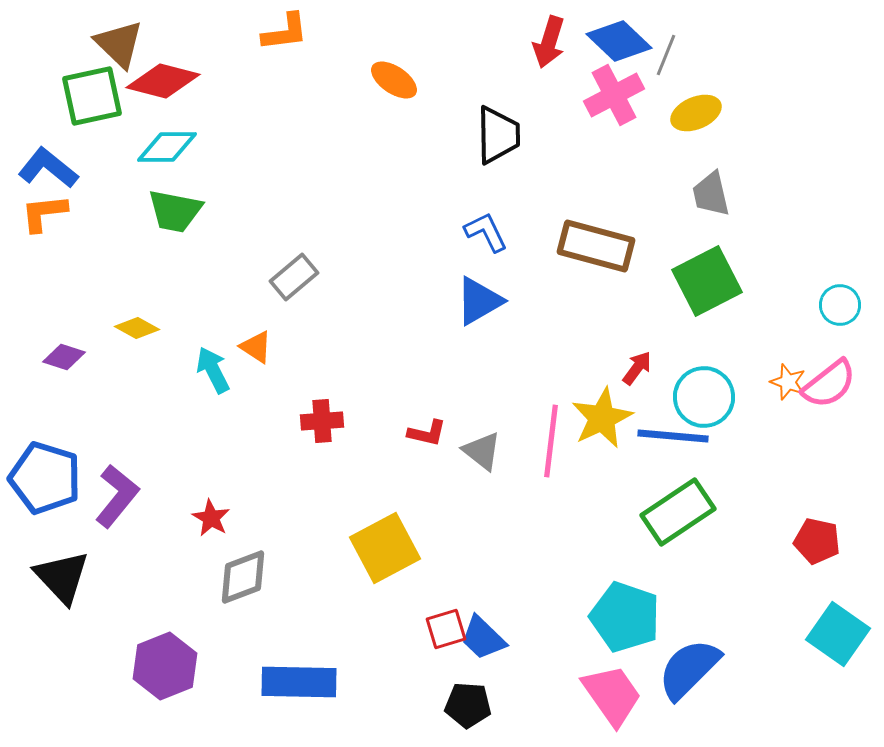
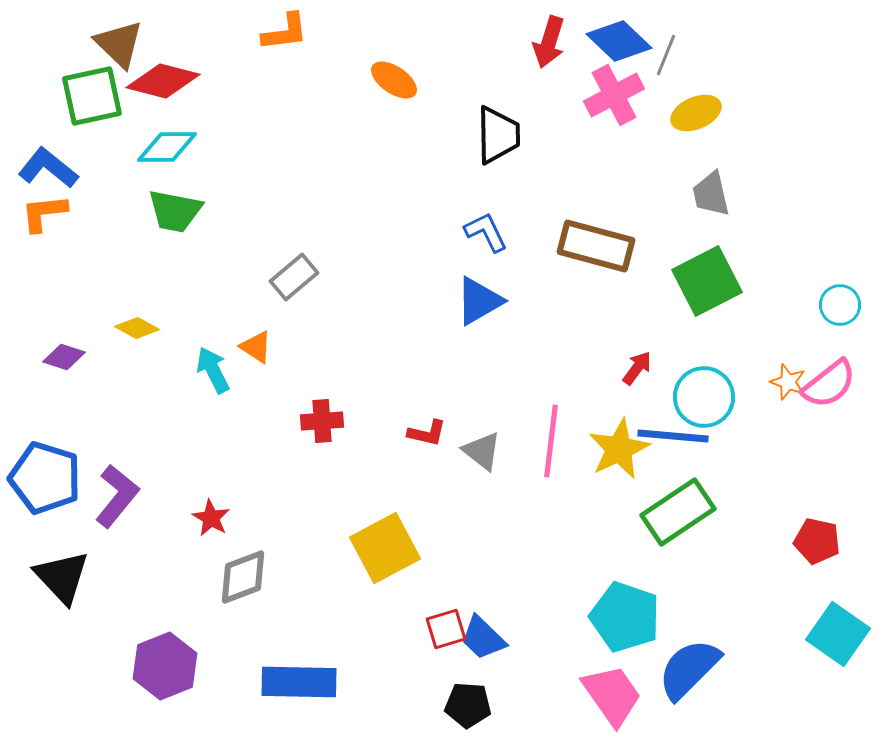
yellow star at (602, 418): moved 17 px right, 31 px down
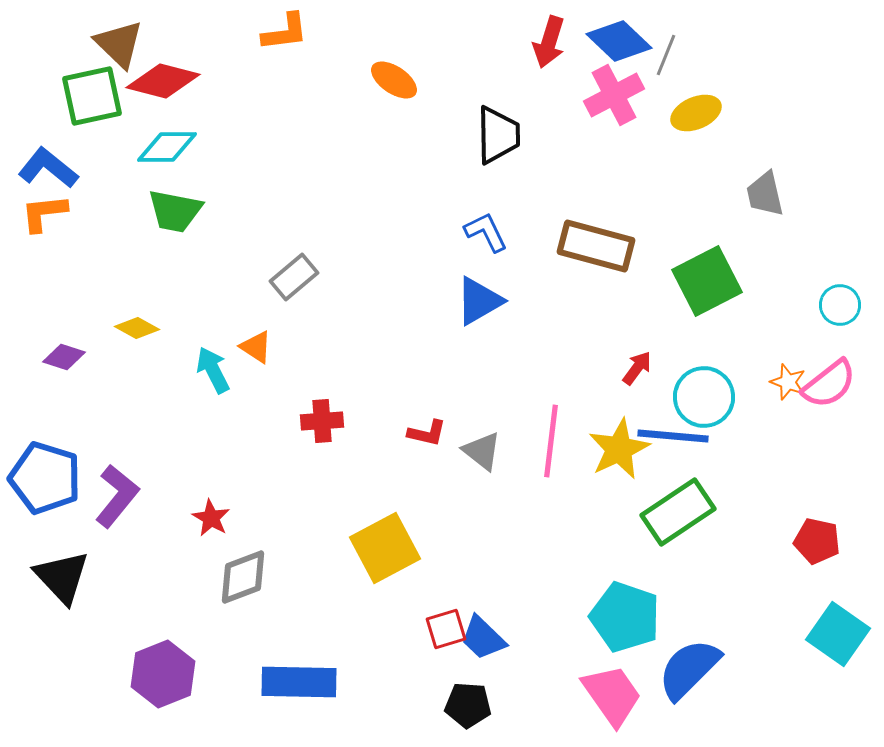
gray trapezoid at (711, 194): moved 54 px right
purple hexagon at (165, 666): moved 2 px left, 8 px down
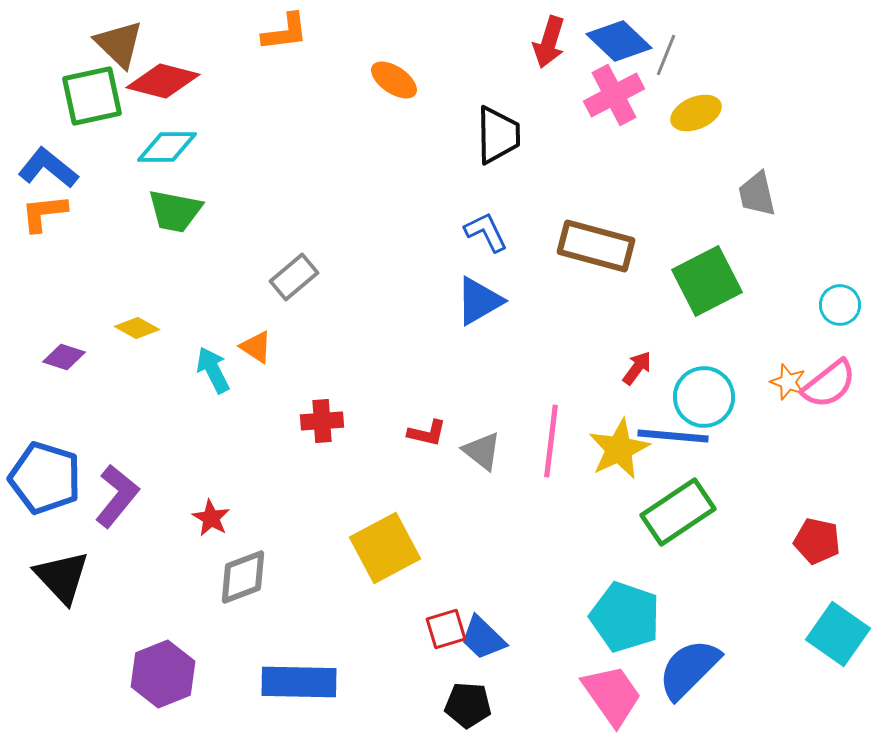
gray trapezoid at (765, 194): moved 8 px left
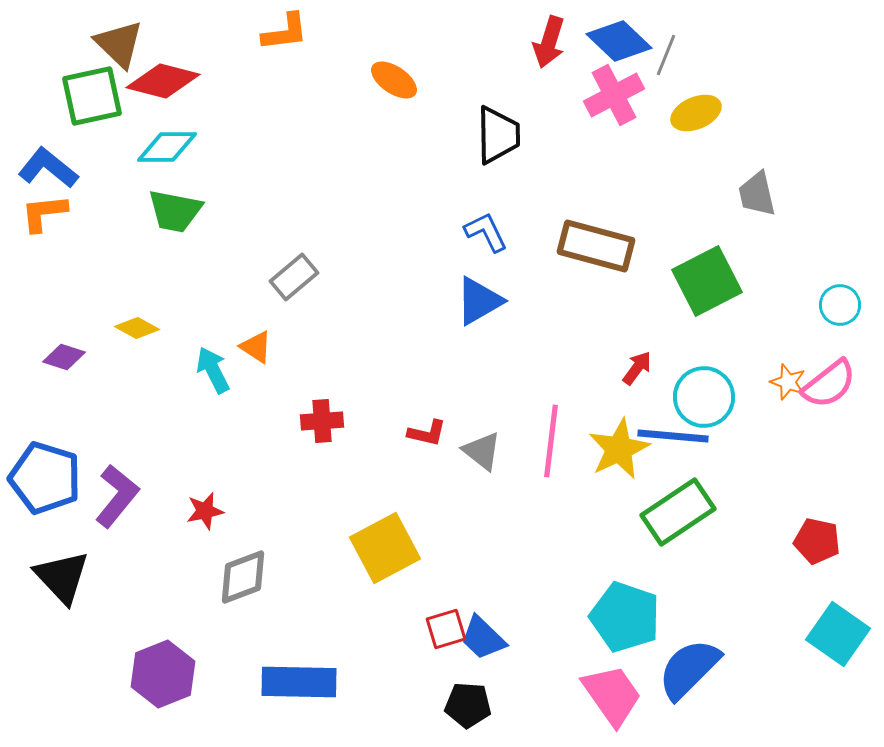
red star at (211, 518): moved 6 px left, 7 px up; rotated 30 degrees clockwise
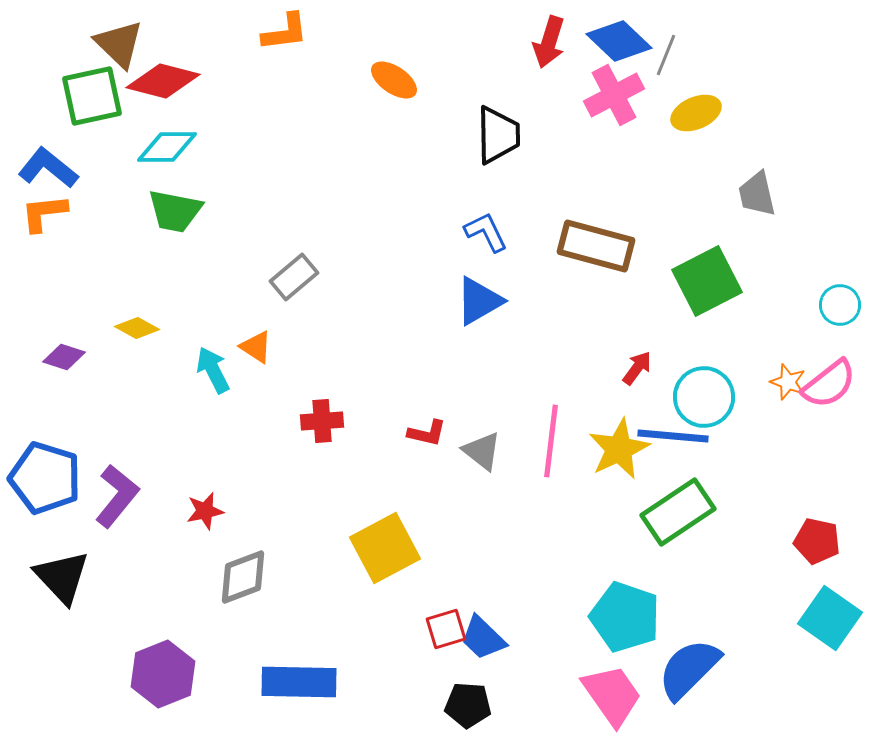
cyan square at (838, 634): moved 8 px left, 16 px up
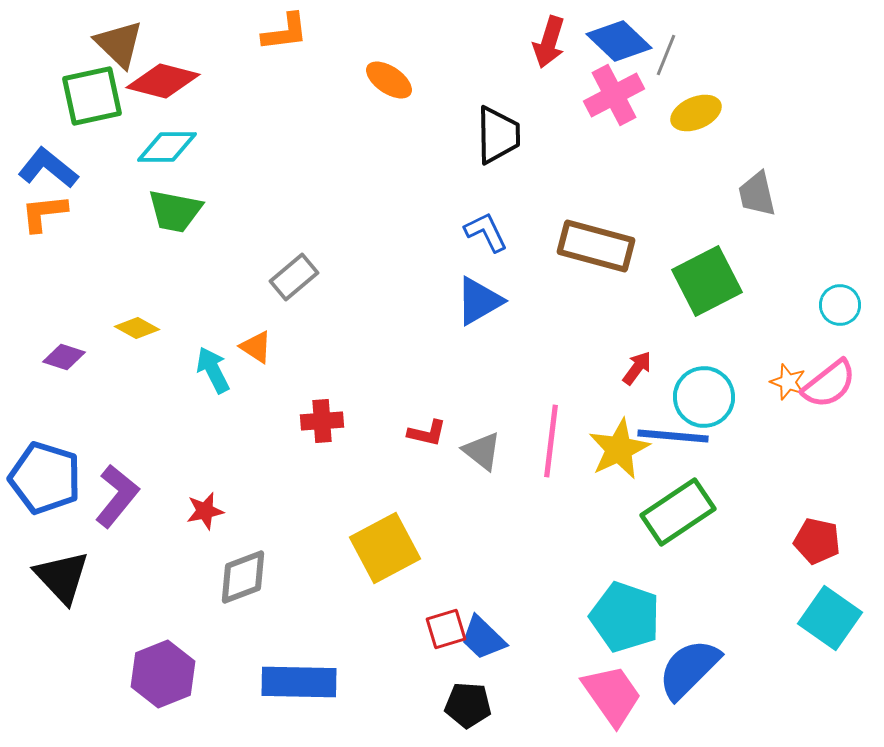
orange ellipse at (394, 80): moved 5 px left
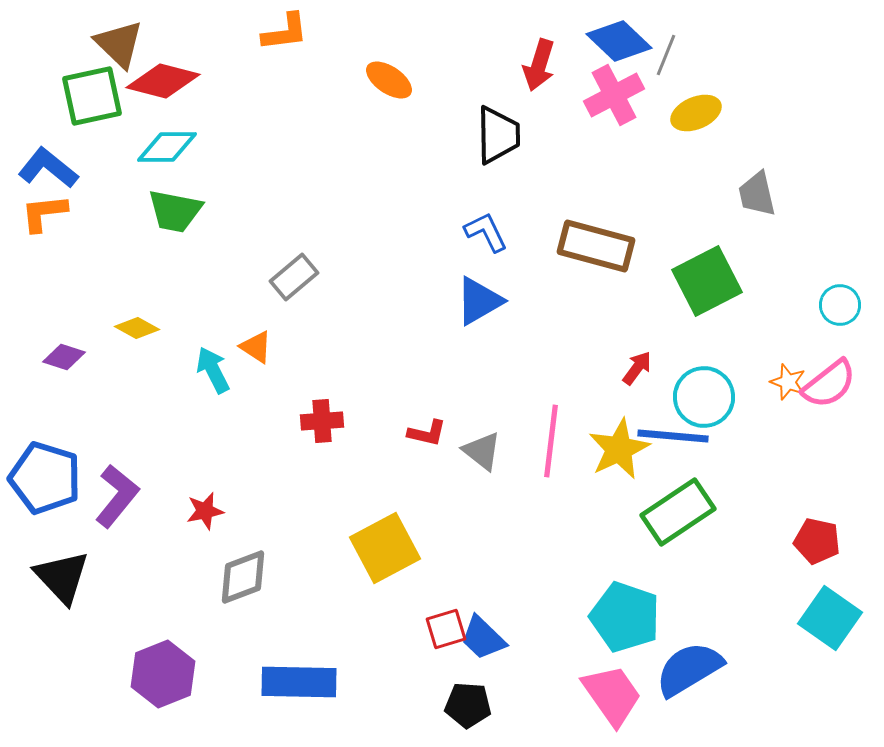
red arrow at (549, 42): moved 10 px left, 23 px down
blue semicircle at (689, 669): rotated 14 degrees clockwise
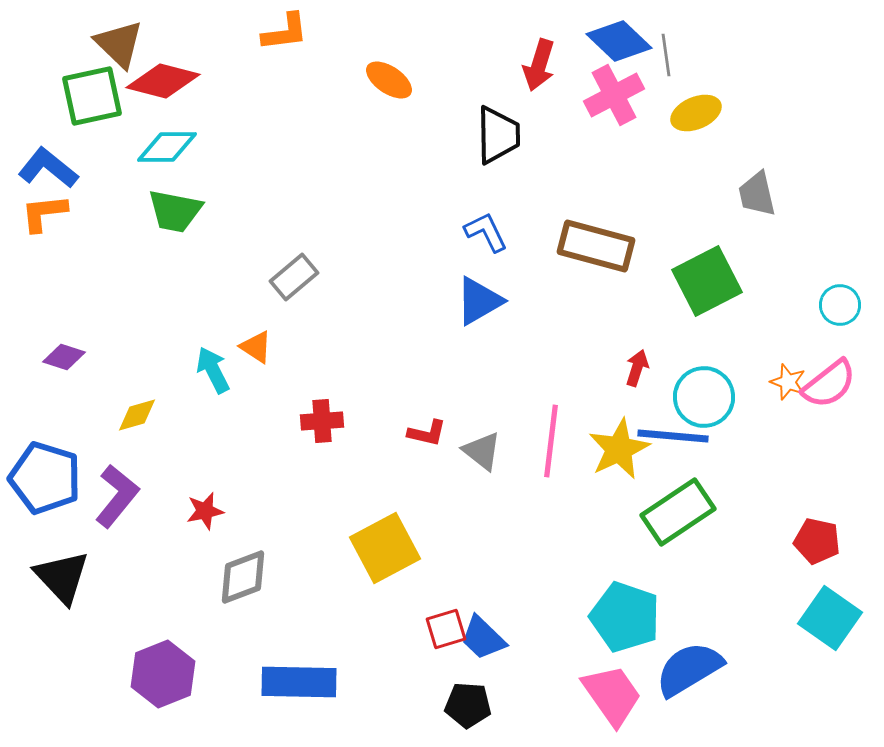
gray line at (666, 55): rotated 30 degrees counterclockwise
yellow diamond at (137, 328): moved 87 px down; rotated 45 degrees counterclockwise
red arrow at (637, 368): rotated 18 degrees counterclockwise
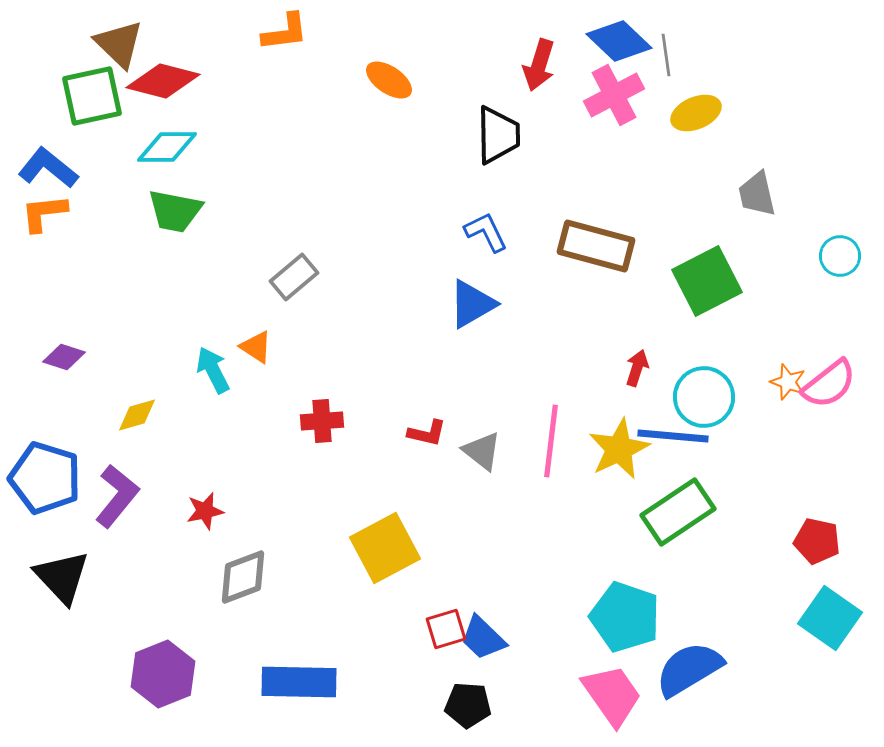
blue triangle at (479, 301): moved 7 px left, 3 px down
cyan circle at (840, 305): moved 49 px up
